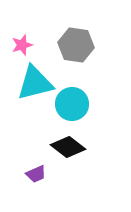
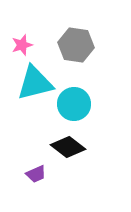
cyan circle: moved 2 px right
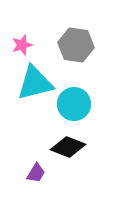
black diamond: rotated 16 degrees counterclockwise
purple trapezoid: moved 1 px up; rotated 35 degrees counterclockwise
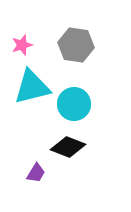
cyan triangle: moved 3 px left, 4 px down
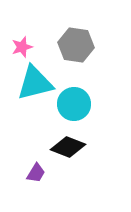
pink star: moved 2 px down
cyan triangle: moved 3 px right, 4 px up
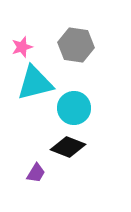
cyan circle: moved 4 px down
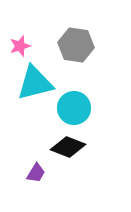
pink star: moved 2 px left, 1 px up
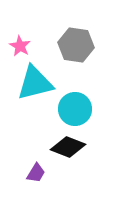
pink star: rotated 25 degrees counterclockwise
cyan circle: moved 1 px right, 1 px down
